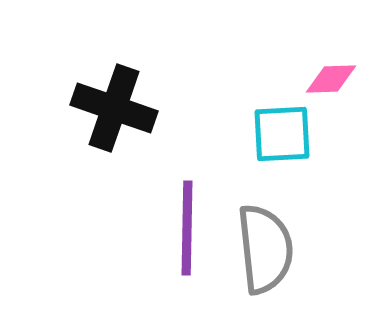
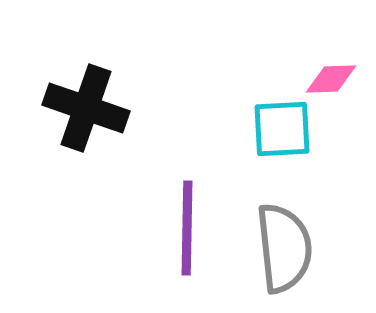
black cross: moved 28 px left
cyan square: moved 5 px up
gray semicircle: moved 19 px right, 1 px up
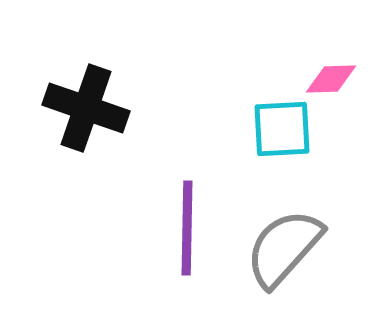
gray semicircle: rotated 132 degrees counterclockwise
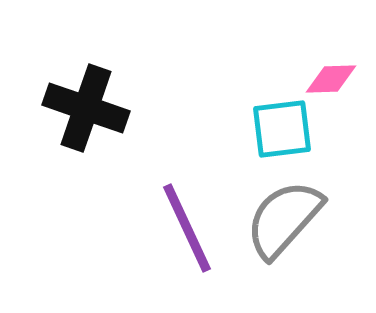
cyan square: rotated 4 degrees counterclockwise
purple line: rotated 26 degrees counterclockwise
gray semicircle: moved 29 px up
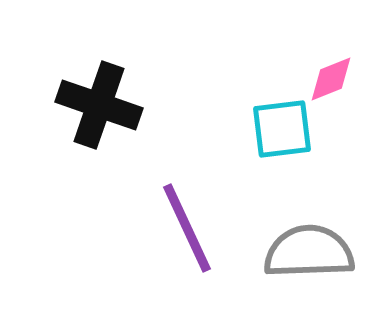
pink diamond: rotated 20 degrees counterclockwise
black cross: moved 13 px right, 3 px up
gray semicircle: moved 25 px right, 33 px down; rotated 46 degrees clockwise
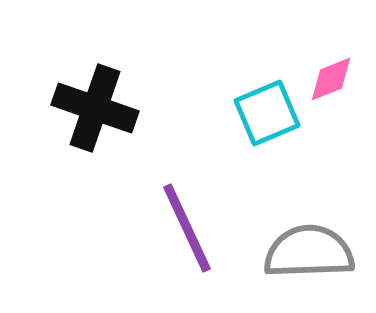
black cross: moved 4 px left, 3 px down
cyan square: moved 15 px left, 16 px up; rotated 16 degrees counterclockwise
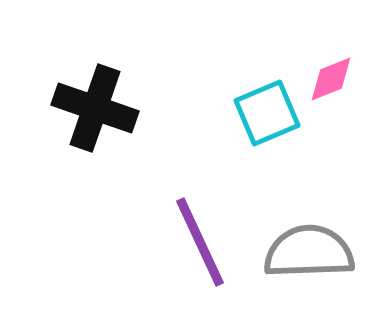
purple line: moved 13 px right, 14 px down
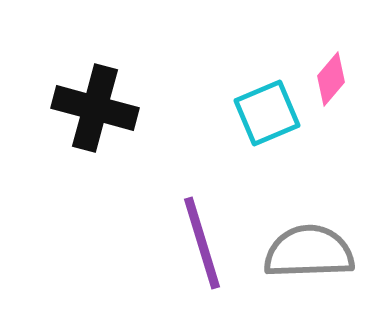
pink diamond: rotated 28 degrees counterclockwise
black cross: rotated 4 degrees counterclockwise
purple line: moved 2 px right, 1 px down; rotated 8 degrees clockwise
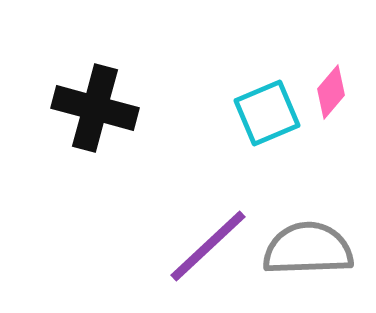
pink diamond: moved 13 px down
purple line: moved 6 px right, 3 px down; rotated 64 degrees clockwise
gray semicircle: moved 1 px left, 3 px up
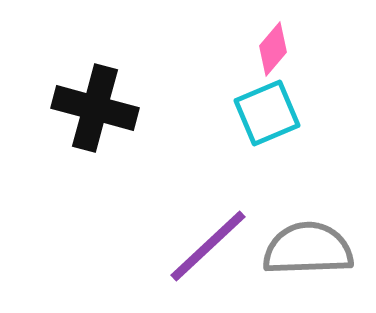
pink diamond: moved 58 px left, 43 px up
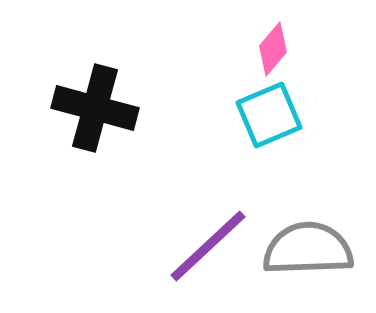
cyan square: moved 2 px right, 2 px down
